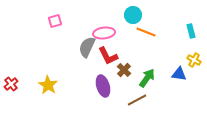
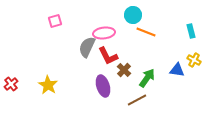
blue triangle: moved 2 px left, 4 px up
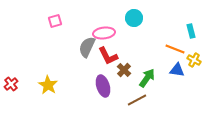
cyan circle: moved 1 px right, 3 px down
orange line: moved 29 px right, 17 px down
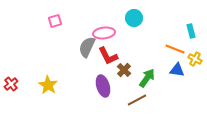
yellow cross: moved 1 px right, 1 px up
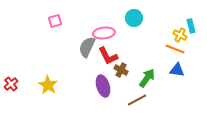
cyan rectangle: moved 5 px up
yellow cross: moved 15 px left, 24 px up
brown cross: moved 3 px left; rotated 16 degrees counterclockwise
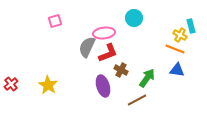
red L-shape: moved 3 px up; rotated 85 degrees counterclockwise
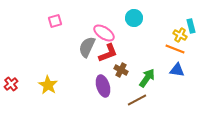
pink ellipse: rotated 40 degrees clockwise
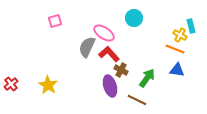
red L-shape: moved 1 px right, 1 px down; rotated 110 degrees counterclockwise
purple ellipse: moved 7 px right
brown line: rotated 54 degrees clockwise
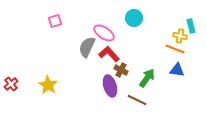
yellow cross: moved 1 px down; rotated 16 degrees counterclockwise
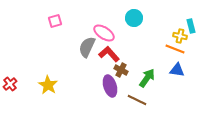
red cross: moved 1 px left
